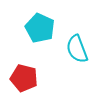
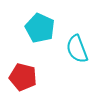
red pentagon: moved 1 px left, 1 px up
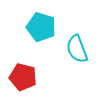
cyan pentagon: moved 1 px right, 1 px up; rotated 8 degrees counterclockwise
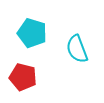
cyan pentagon: moved 9 px left, 6 px down
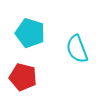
cyan pentagon: moved 2 px left
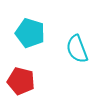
red pentagon: moved 2 px left, 4 px down
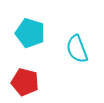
red pentagon: moved 4 px right, 1 px down
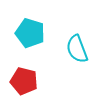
red pentagon: moved 1 px left, 1 px up
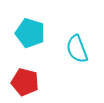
red pentagon: moved 1 px right, 1 px down
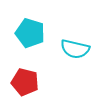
cyan semicircle: moved 2 px left; rotated 56 degrees counterclockwise
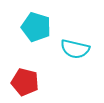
cyan pentagon: moved 6 px right, 6 px up
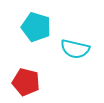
red pentagon: moved 1 px right
